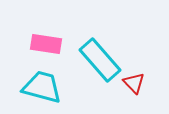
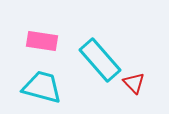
pink rectangle: moved 4 px left, 3 px up
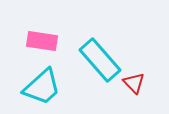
cyan trapezoid: rotated 123 degrees clockwise
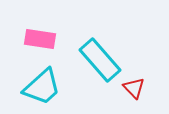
pink rectangle: moved 2 px left, 2 px up
red triangle: moved 5 px down
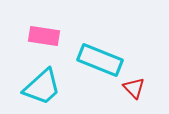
pink rectangle: moved 4 px right, 3 px up
cyan rectangle: rotated 27 degrees counterclockwise
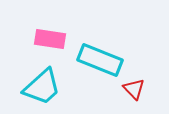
pink rectangle: moved 6 px right, 3 px down
red triangle: moved 1 px down
